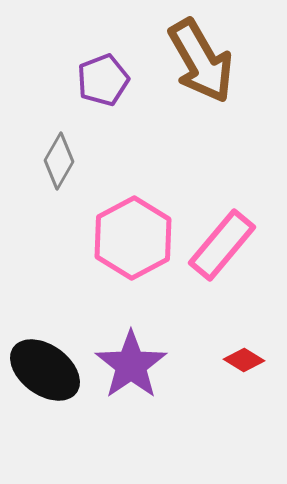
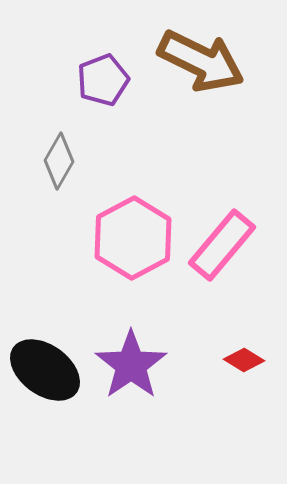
brown arrow: rotated 34 degrees counterclockwise
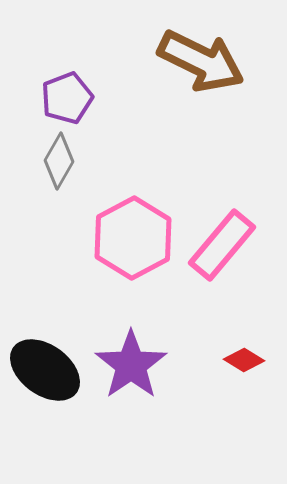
purple pentagon: moved 36 px left, 18 px down
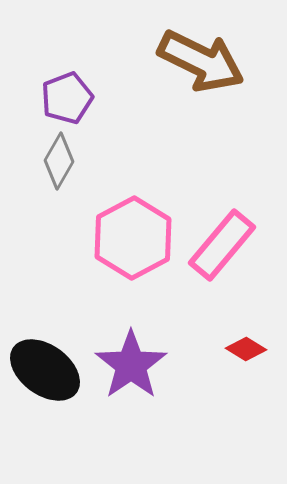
red diamond: moved 2 px right, 11 px up
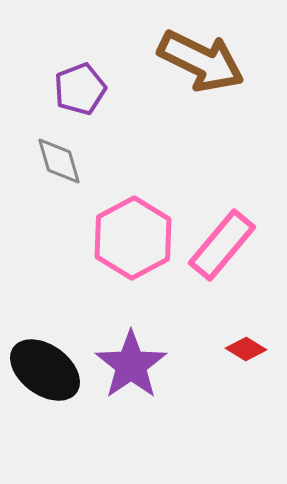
purple pentagon: moved 13 px right, 9 px up
gray diamond: rotated 46 degrees counterclockwise
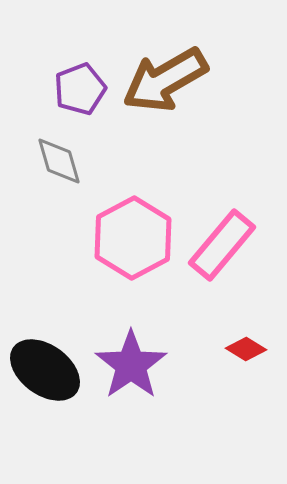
brown arrow: moved 36 px left, 19 px down; rotated 124 degrees clockwise
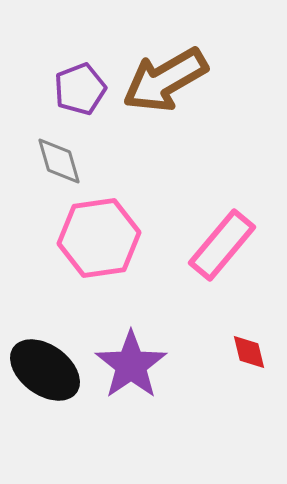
pink hexagon: moved 34 px left; rotated 20 degrees clockwise
red diamond: moved 3 px right, 3 px down; rotated 45 degrees clockwise
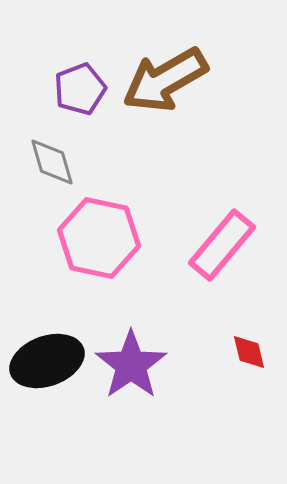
gray diamond: moved 7 px left, 1 px down
pink hexagon: rotated 20 degrees clockwise
black ellipse: moved 2 px right, 9 px up; rotated 56 degrees counterclockwise
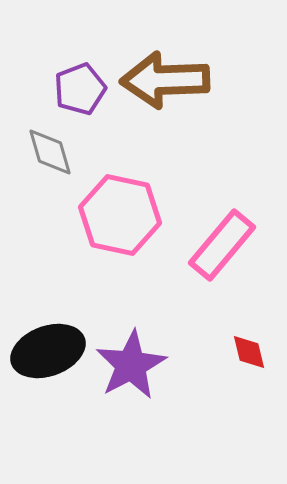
brown arrow: rotated 28 degrees clockwise
gray diamond: moved 2 px left, 10 px up
pink hexagon: moved 21 px right, 23 px up
black ellipse: moved 1 px right, 10 px up
purple star: rotated 6 degrees clockwise
